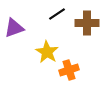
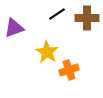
brown cross: moved 5 px up
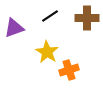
black line: moved 7 px left, 2 px down
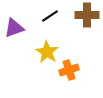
brown cross: moved 3 px up
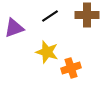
yellow star: rotated 15 degrees counterclockwise
orange cross: moved 2 px right, 2 px up
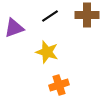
orange cross: moved 12 px left, 17 px down
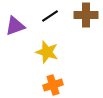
brown cross: moved 1 px left
purple triangle: moved 1 px right, 2 px up
orange cross: moved 6 px left
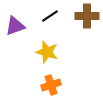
brown cross: moved 1 px right, 1 px down
orange cross: moved 2 px left
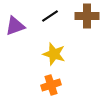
yellow star: moved 7 px right, 2 px down
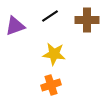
brown cross: moved 4 px down
yellow star: rotated 10 degrees counterclockwise
